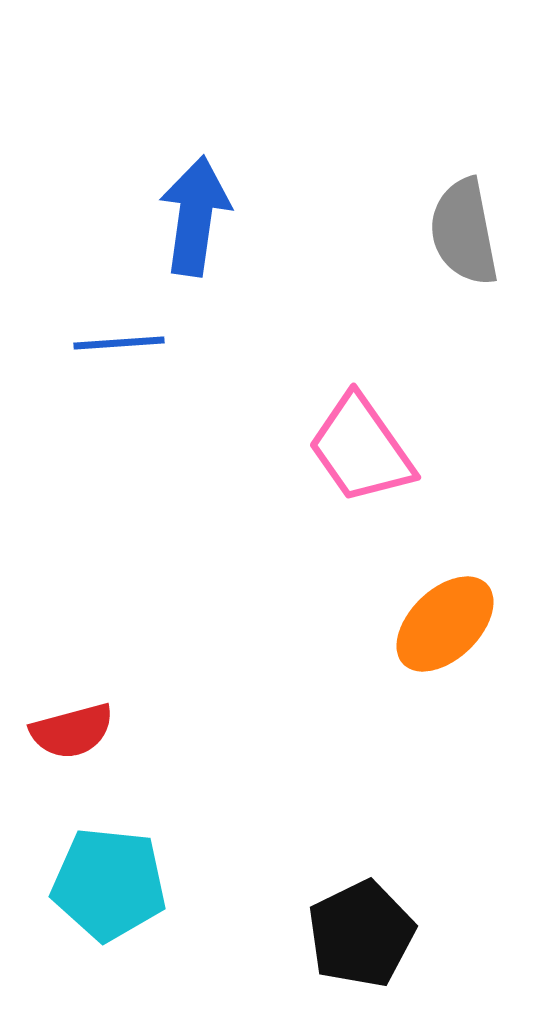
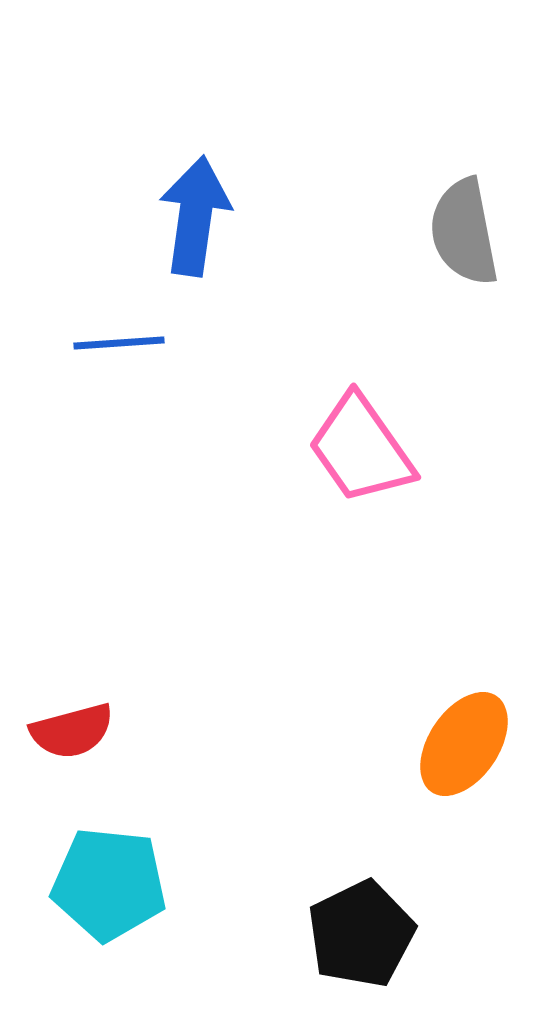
orange ellipse: moved 19 px right, 120 px down; rotated 12 degrees counterclockwise
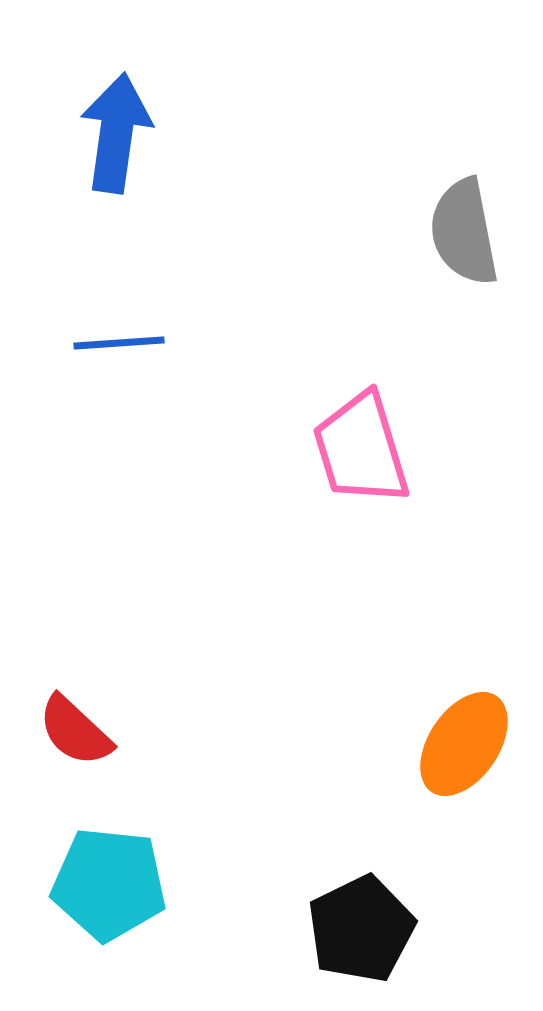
blue arrow: moved 79 px left, 83 px up
pink trapezoid: rotated 18 degrees clockwise
red semicircle: moved 3 px right; rotated 58 degrees clockwise
black pentagon: moved 5 px up
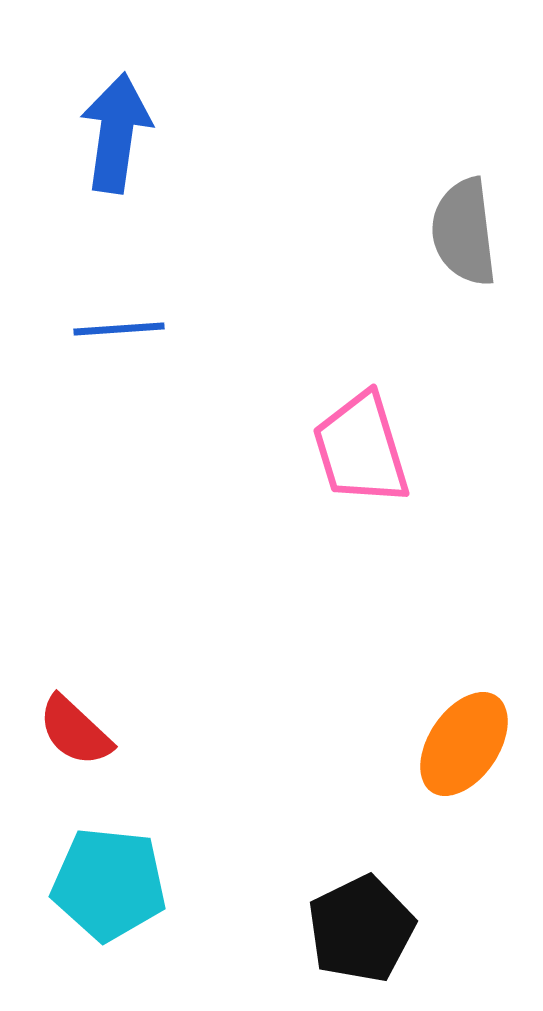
gray semicircle: rotated 4 degrees clockwise
blue line: moved 14 px up
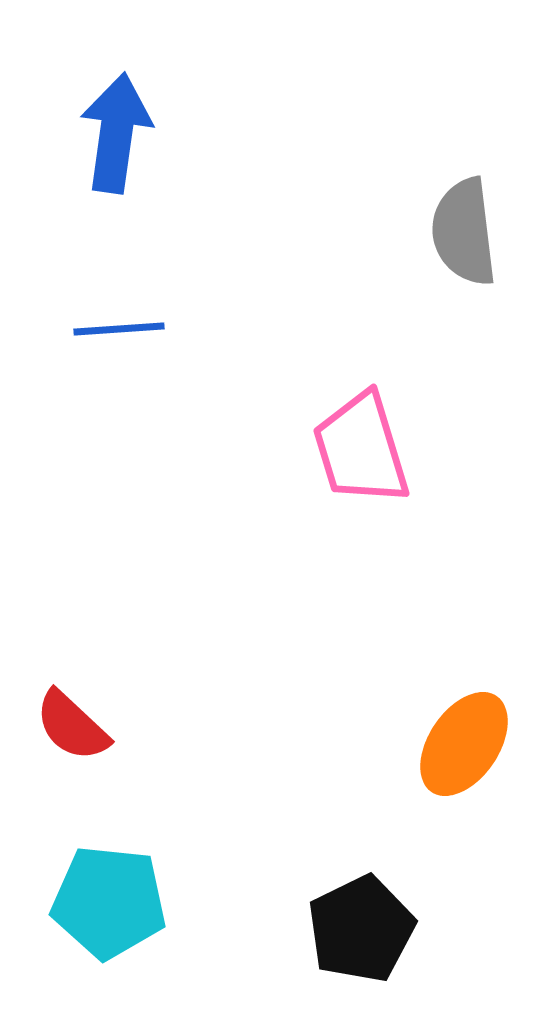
red semicircle: moved 3 px left, 5 px up
cyan pentagon: moved 18 px down
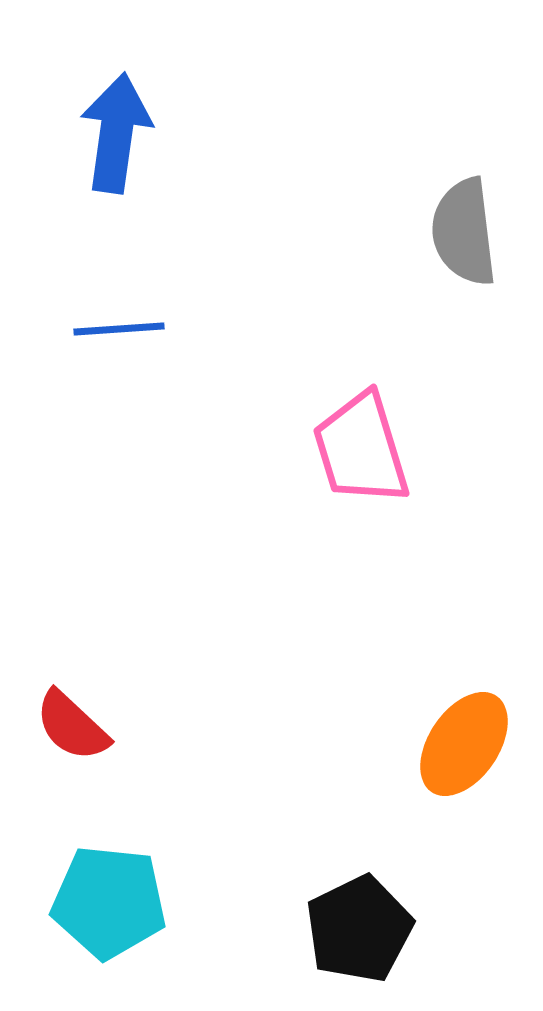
black pentagon: moved 2 px left
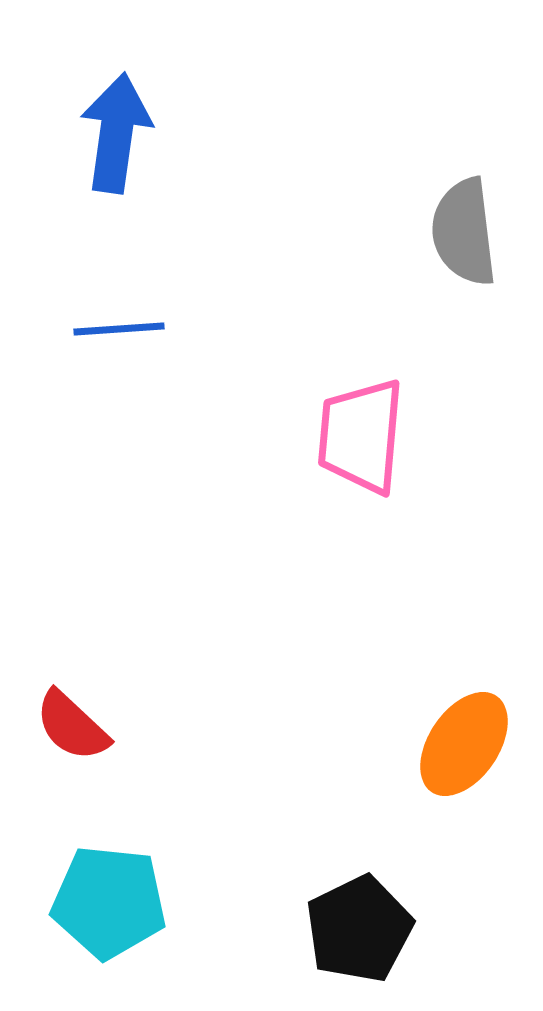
pink trapezoid: moved 13 px up; rotated 22 degrees clockwise
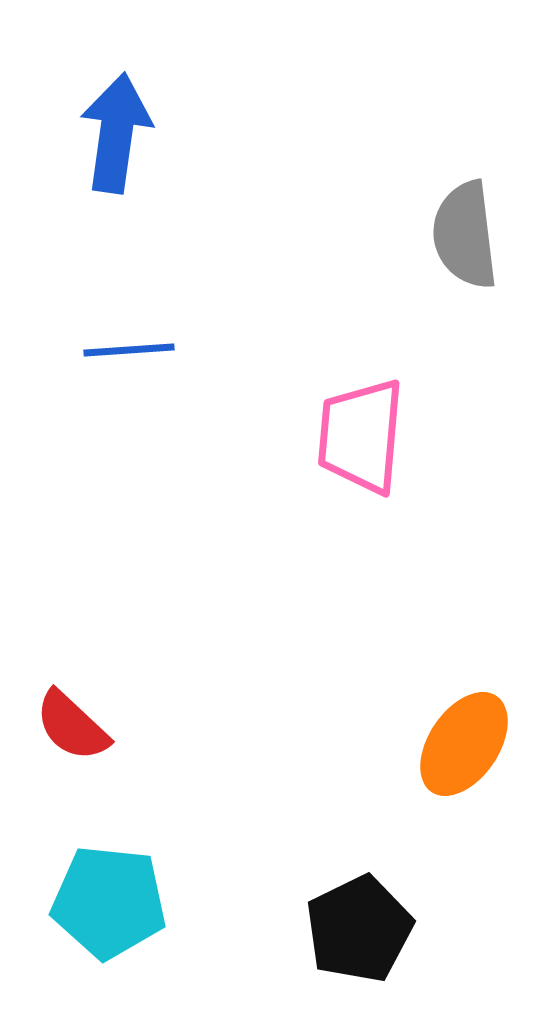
gray semicircle: moved 1 px right, 3 px down
blue line: moved 10 px right, 21 px down
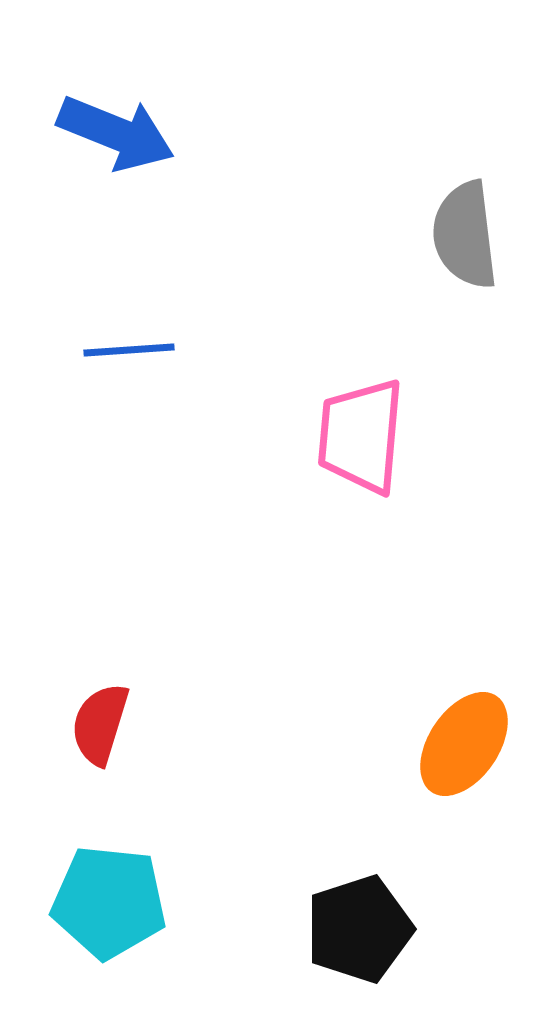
blue arrow: rotated 104 degrees clockwise
red semicircle: moved 28 px right, 2 px up; rotated 64 degrees clockwise
black pentagon: rotated 8 degrees clockwise
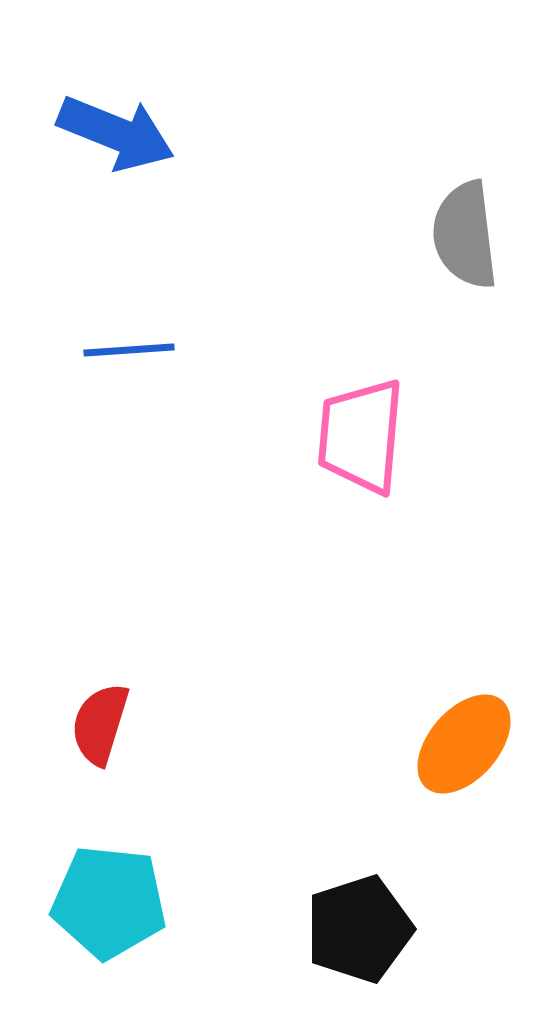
orange ellipse: rotated 7 degrees clockwise
